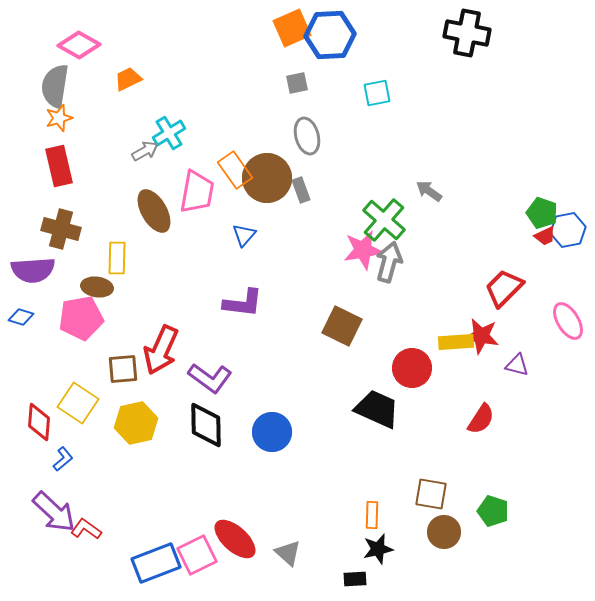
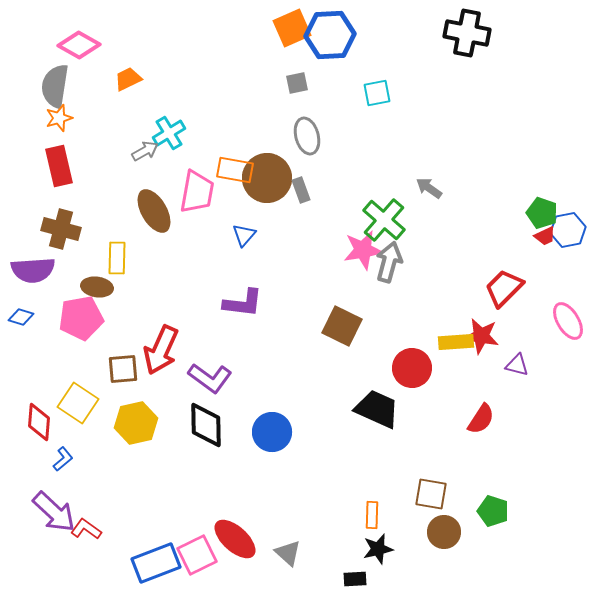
orange rectangle at (235, 170): rotated 45 degrees counterclockwise
gray arrow at (429, 191): moved 3 px up
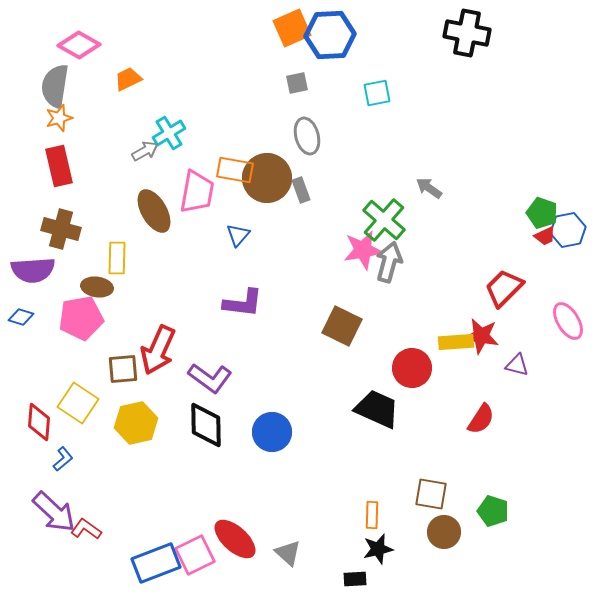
blue triangle at (244, 235): moved 6 px left
red arrow at (161, 350): moved 3 px left
pink square at (197, 555): moved 2 px left
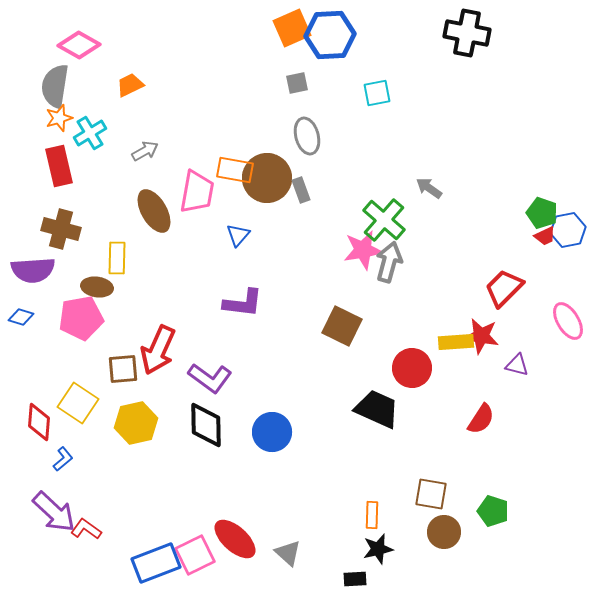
orange trapezoid at (128, 79): moved 2 px right, 6 px down
cyan cross at (169, 133): moved 79 px left
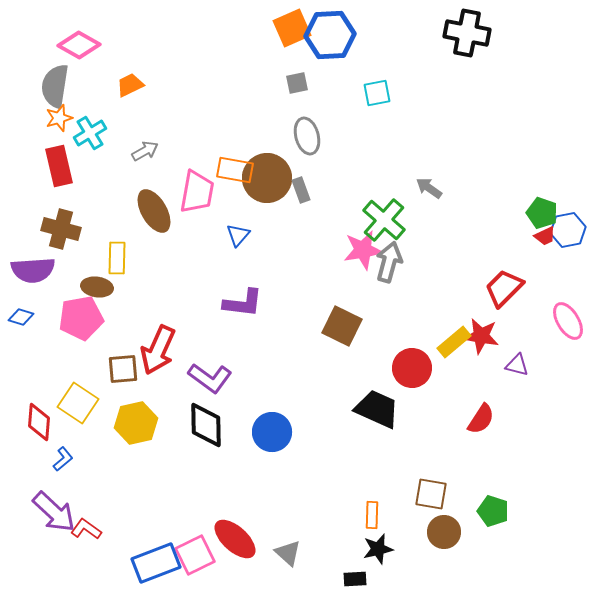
yellow rectangle at (456, 342): moved 2 px left; rotated 36 degrees counterclockwise
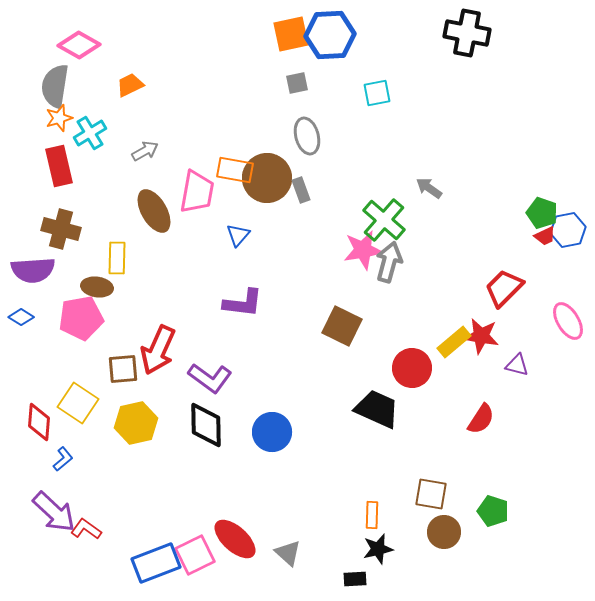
orange square at (292, 28): moved 1 px left, 6 px down; rotated 12 degrees clockwise
blue diamond at (21, 317): rotated 15 degrees clockwise
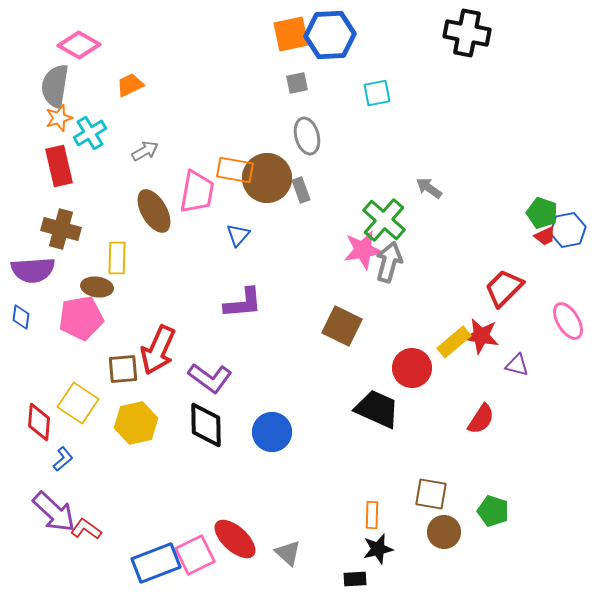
purple L-shape at (243, 303): rotated 12 degrees counterclockwise
blue diamond at (21, 317): rotated 65 degrees clockwise
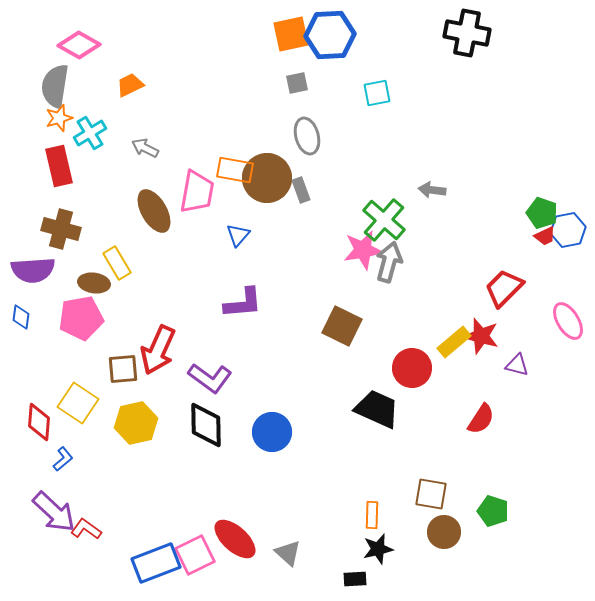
gray arrow at (145, 151): moved 3 px up; rotated 124 degrees counterclockwise
gray arrow at (429, 188): moved 3 px right, 2 px down; rotated 28 degrees counterclockwise
yellow rectangle at (117, 258): moved 5 px down; rotated 32 degrees counterclockwise
brown ellipse at (97, 287): moved 3 px left, 4 px up
red star at (481, 336): rotated 6 degrees clockwise
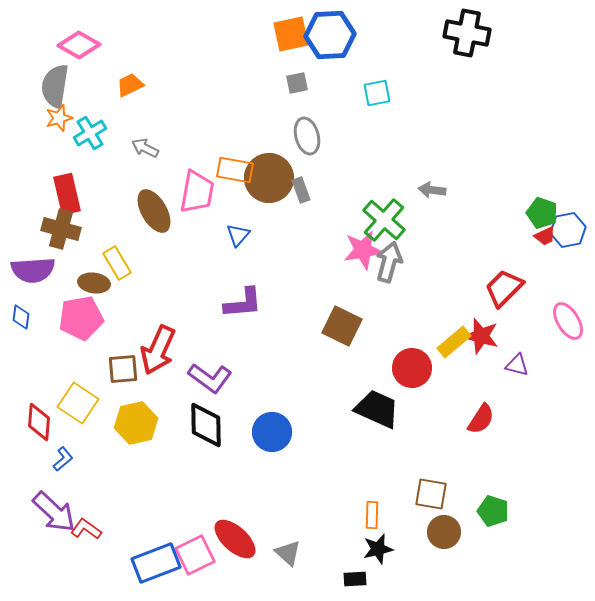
red rectangle at (59, 166): moved 8 px right, 28 px down
brown circle at (267, 178): moved 2 px right
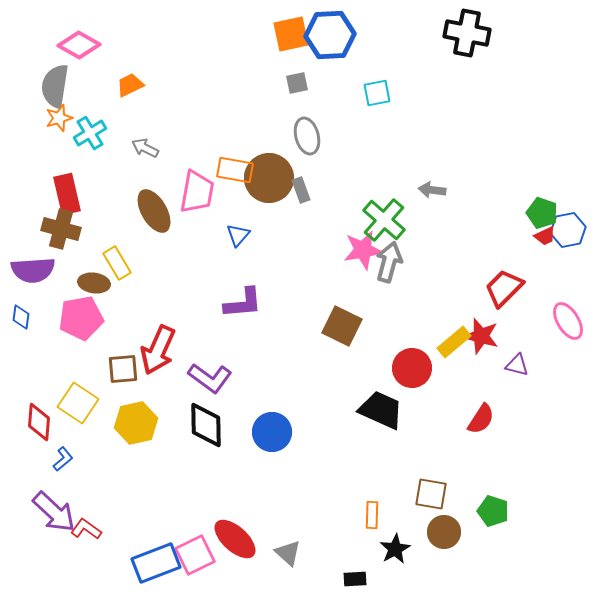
black trapezoid at (377, 409): moved 4 px right, 1 px down
black star at (378, 549): moved 17 px right; rotated 16 degrees counterclockwise
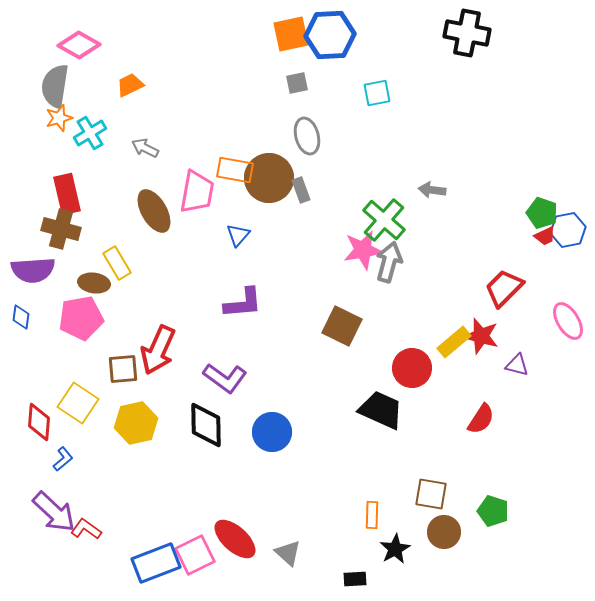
purple L-shape at (210, 378): moved 15 px right
